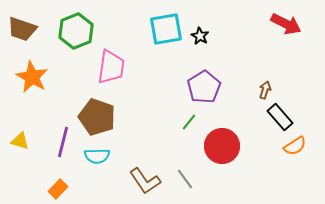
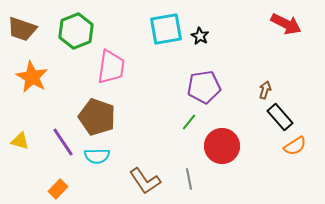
purple pentagon: rotated 24 degrees clockwise
purple line: rotated 48 degrees counterclockwise
gray line: moved 4 px right; rotated 25 degrees clockwise
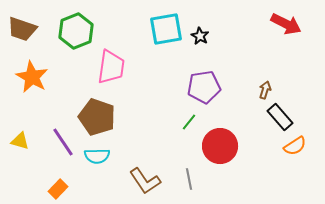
red circle: moved 2 px left
